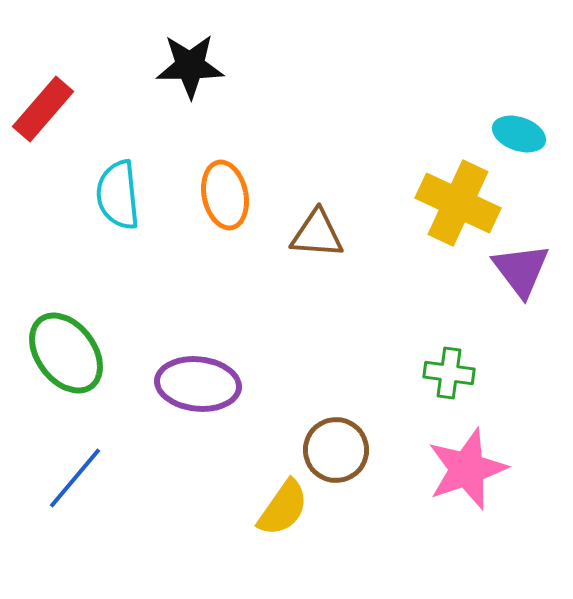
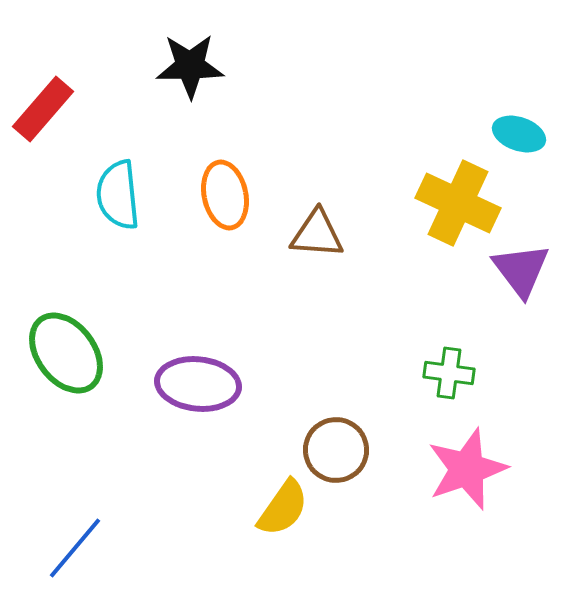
blue line: moved 70 px down
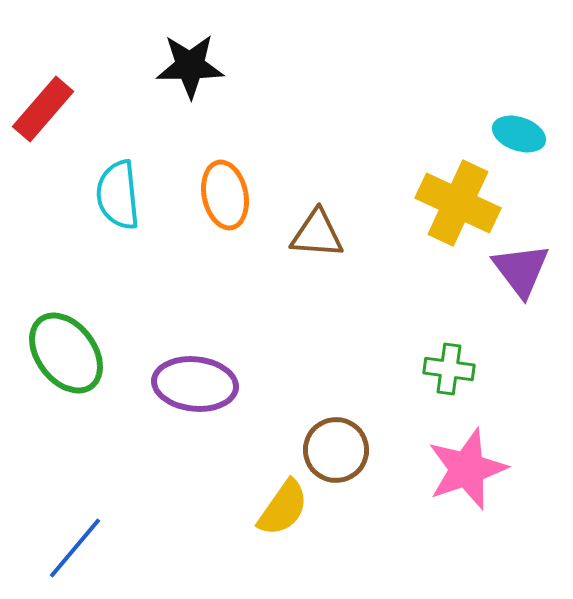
green cross: moved 4 px up
purple ellipse: moved 3 px left
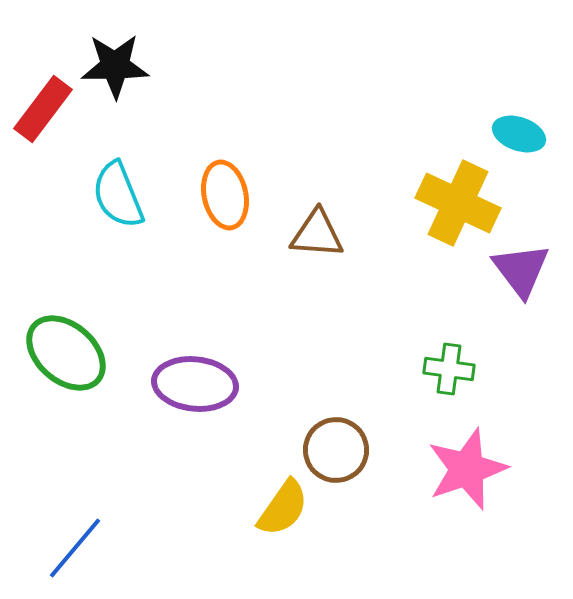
black star: moved 75 px left
red rectangle: rotated 4 degrees counterclockwise
cyan semicircle: rotated 16 degrees counterclockwise
green ellipse: rotated 12 degrees counterclockwise
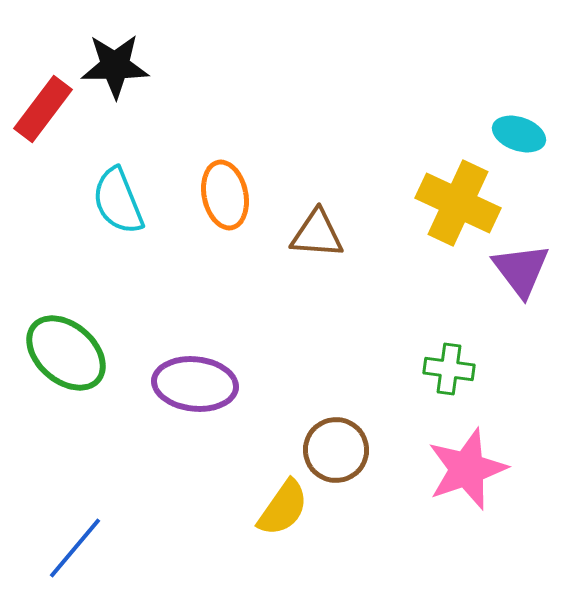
cyan semicircle: moved 6 px down
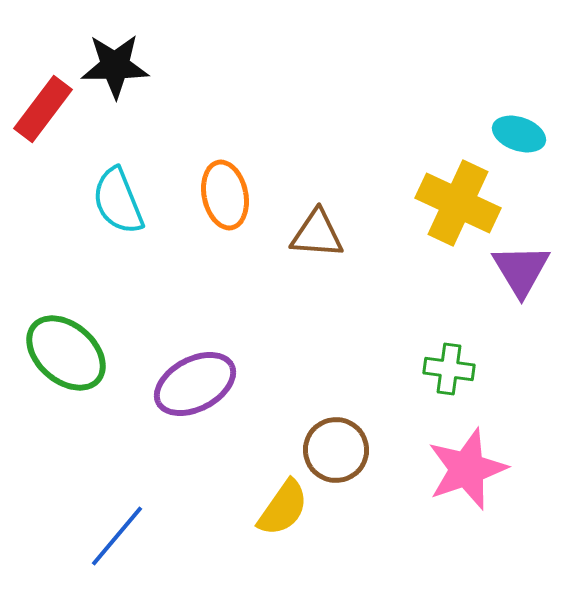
purple triangle: rotated 6 degrees clockwise
purple ellipse: rotated 34 degrees counterclockwise
blue line: moved 42 px right, 12 px up
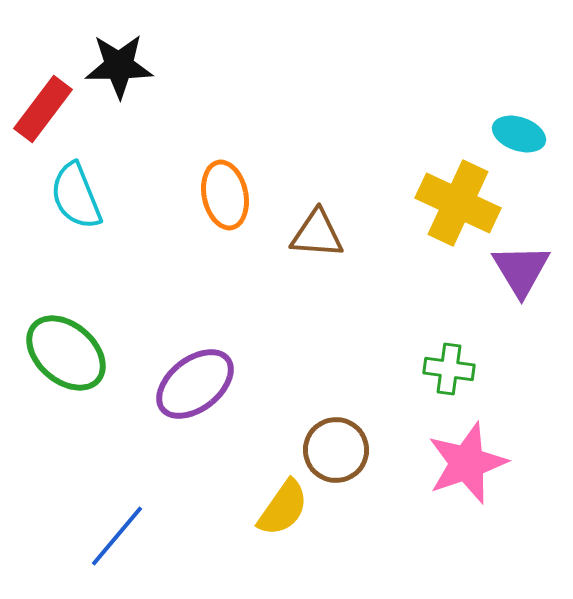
black star: moved 4 px right
cyan semicircle: moved 42 px left, 5 px up
purple ellipse: rotated 10 degrees counterclockwise
pink star: moved 6 px up
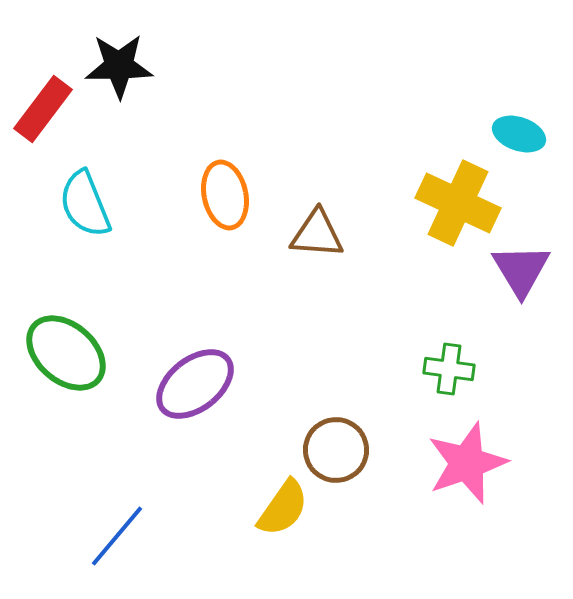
cyan semicircle: moved 9 px right, 8 px down
